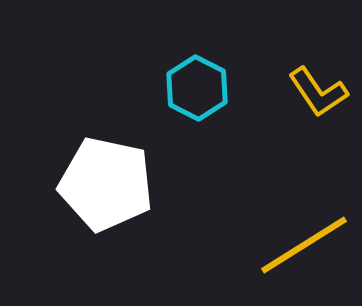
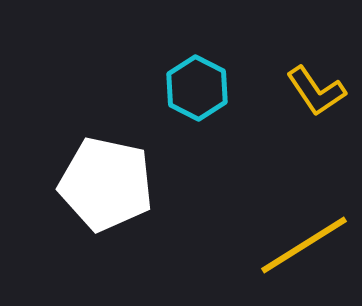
yellow L-shape: moved 2 px left, 1 px up
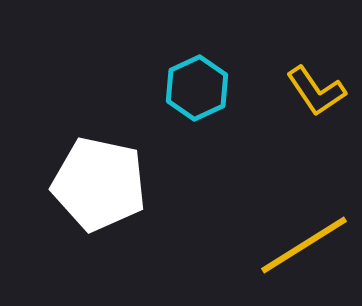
cyan hexagon: rotated 8 degrees clockwise
white pentagon: moved 7 px left
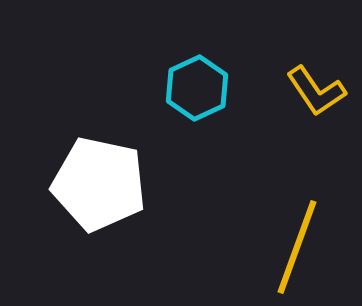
yellow line: moved 7 px left, 2 px down; rotated 38 degrees counterclockwise
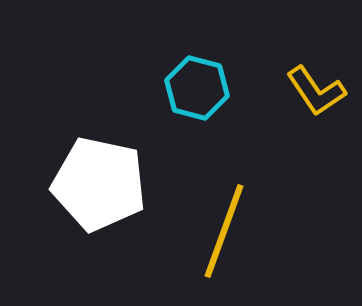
cyan hexagon: rotated 20 degrees counterclockwise
yellow line: moved 73 px left, 16 px up
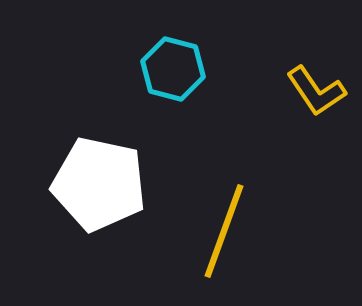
cyan hexagon: moved 24 px left, 19 px up
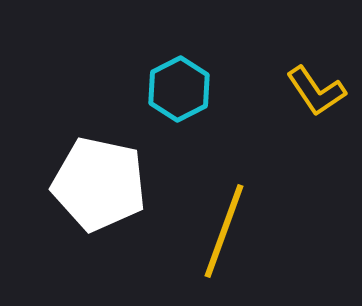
cyan hexagon: moved 6 px right, 20 px down; rotated 18 degrees clockwise
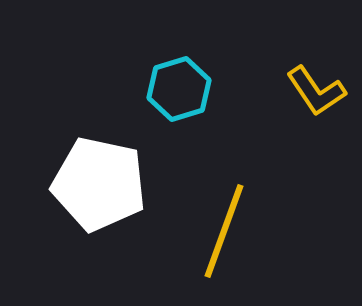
cyan hexagon: rotated 10 degrees clockwise
